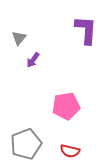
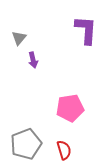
purple arrow: rotated 49 degrees counterclockwise
pink pentagon: moved 4 px right, 2 px down
red semicircle: moved 6 px left, 1 px up; rotated 120 degrees counterclockwise
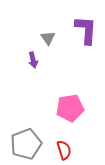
gray triangle: moved 29 px right; rotated 14 degrees counterclockwise
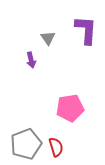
purple arrow: moved 2 px left
red semicircle: moved 8 px left, 3 px up
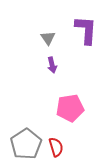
purple arrow: moved 21 px right, 5 px down
gray pentagon: rotated 12 degrees counterclockwise
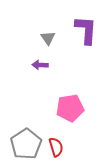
purple arrow: moved 12 px left; rotated 105 degrees clockwise
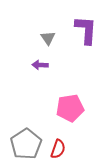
red semicircle: moved 2 px right, 2 px down; rotated 36 degrees clockwise
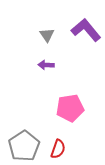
purple L-shape: rotated 44 degrees counterclockwise
gray triangle: moved 1 px left, 3 px up
purple arrow: moved 6 px right
gray pentagon: moved 2 px left, 2 px down
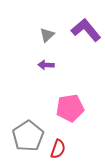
gray triangle: rotated 21 degrees clockwise
gray pentagon: moved 4 px right, 10 px up
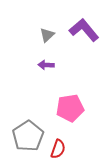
purple L-shape: moved 2 px left
